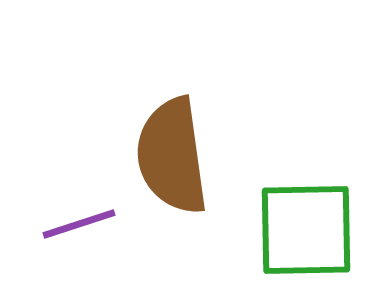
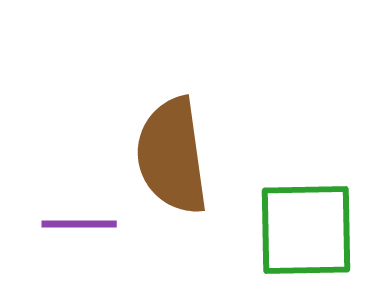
purple line: rotated 18 degrees clockwise
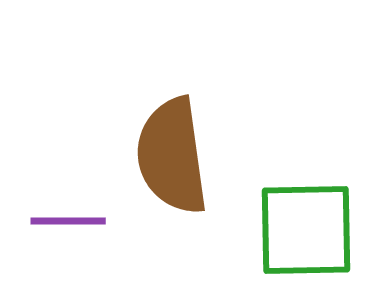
purple line: moved 11 px left, 3 px up
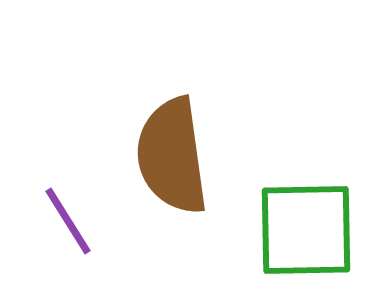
purple line: rotated 58 degrees clockwise
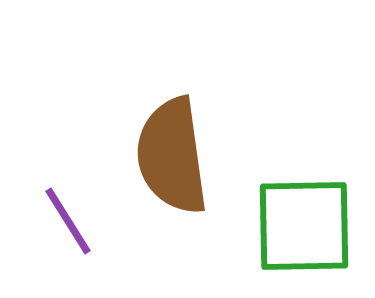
green square: moved 2 px left, 4 px up
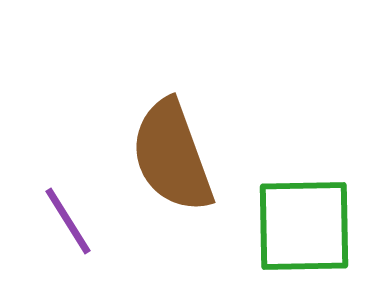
brown semicircle: rotated 12 degrees counterclockwise
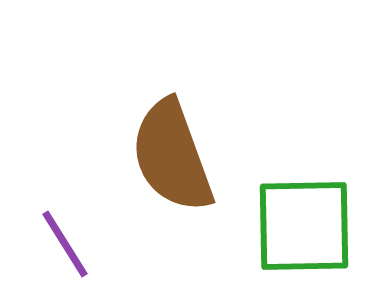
purple line: moved 3 px left, 23 px down
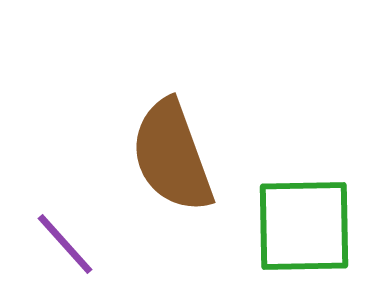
purple line: rotated 10 degrees counterclockwise
